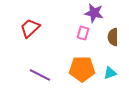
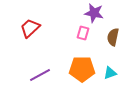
brown semicircle: rotated 12 degrees clockwise
purple line: rotated 55 degrees counterclockwise
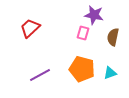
purple star: moved 2 px down
orange pentagon: rotated 15 degrees clockwise
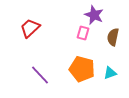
purple star: rotated 12 degrees clockwise
purple line: rotated 75 degrees clockwise
